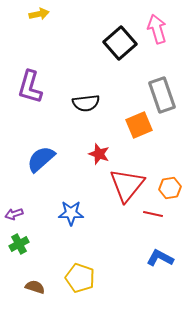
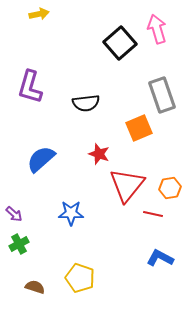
orange square: moved 3 px down
purple arrow: rotated 120 degrees counterclockwise
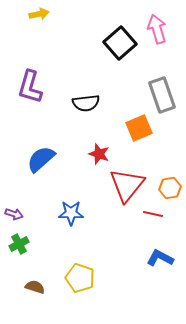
purple arrow: rotated 24 degrees counterclockwise
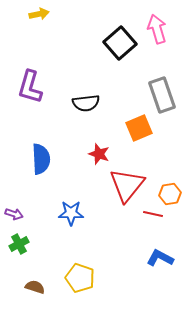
blue semicircle: rotated 128 degrees clockwise
orange hexagon: moved 6 px down
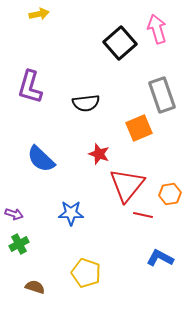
blue semicircle: rotated 136 degrees clockwise
red line: moved 10 px left, 1 px down
yellow pentagon: moved 6 px right, 5 px up
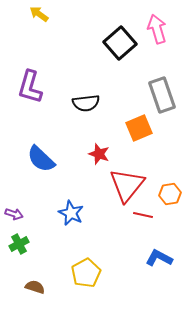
yellow arrow: rotated 132 degrees counterclockwise
blue star: rotated 25 degrees clockwise
blue L-shape: moved 1 px left
yellow pentagon: rotated 24 degrees clockwise
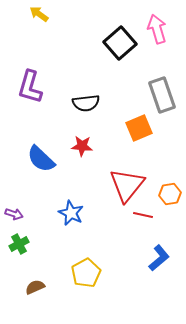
red star: moved 17 px left, 8 px up; rotated 15 degrees counterclockwise
blue L-shape: rotated 112 degrees clockwise
brown semicircle: rotated 42 degrees counterclockwise
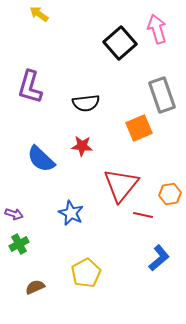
red triangle: moved 6 px left
